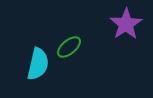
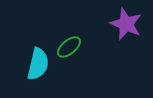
purple star: rotated 16 degrees counterclockwise
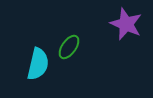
green ellipse: rotated 15 degrees counterclockwise
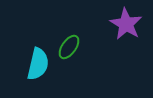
purple star: rotated 8 degrees clockwise
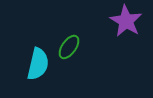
purple star: moved 3 px up
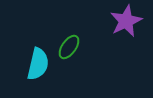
purple star: rotated 16 degrees clockwise
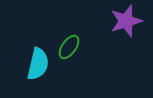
purple star: rotated 8 degrees clockwise
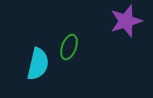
green ellipse: rotated 15 degrees counterclockwise
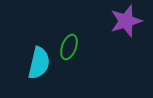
cyan semicircle: moved 1 px right, 1 px up
